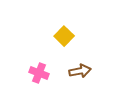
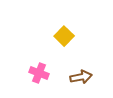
brown arrow: moved 1 px right, 6 px down
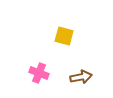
yellow square: rotated 30 degrees counterclockwise
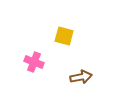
pink cross: moved 5 px left, 11 px up
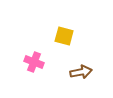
brown arrow: moved 5 px up
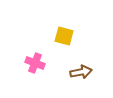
pink cross: moved 1 px right, 1 px down
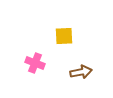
yellow square: rotated 18 degrees counterclockwise
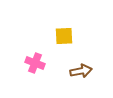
brown arrow: moved 1 px up
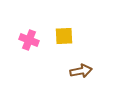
pink cross: moved 6 px left, 23 px up
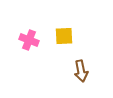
brown arrow: rotated 90 degrees clockwise
